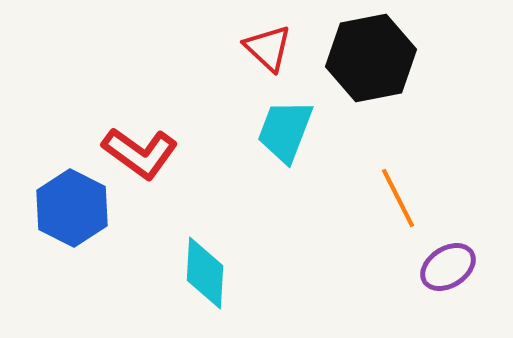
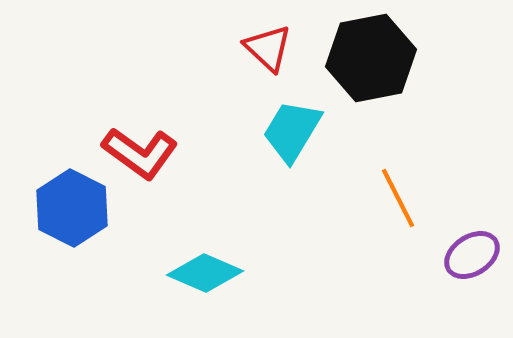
cyan trapezoid: moved 7 px right; rotated 10 degrees clockwise
purple ellipse: moved 24 px right, 12 px up
cyan diamond: rotated 70 degrees counterclockwise
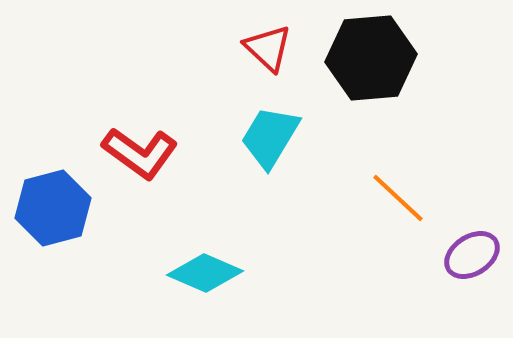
black hexagon: rotated 6 degrees clockwise
cyan trapezoid: moved 22 px left, 6 px down
orange line: rotated 20 degrees counterclockwise
blue hexagon: moved 19 px left; rotated 18 degrees clockwise
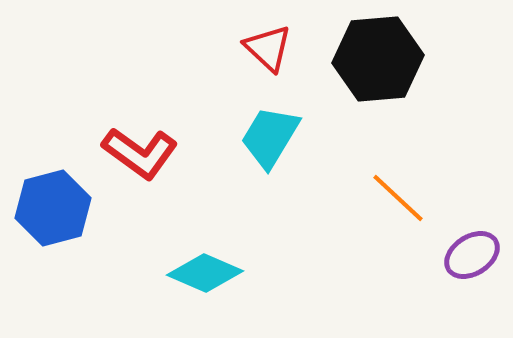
black hexagon: moved 7 px right, 1 px down
